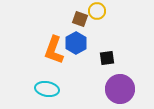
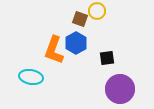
cyan ellipse: moved 16 px left, 12 px up
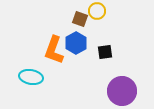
black square: moved 2 px left, 6 px up
purple circle: moved 2 px right, 2 px down
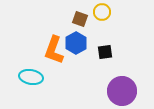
yellow circle: moved 5 px right, 1 px down
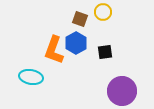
yellow circle: moved 1 px right
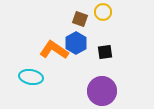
orange L-shape: rotated 104 degrees clockwise
purple circle: moved 20 px left
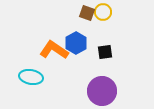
brown square: moved 7 px right, 6 px up
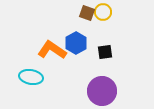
orange L-shape: moved 2 px left
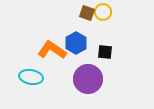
black square: rotated 14 degrees clockwise
purple circle: moved 14 px left, 12 px up
